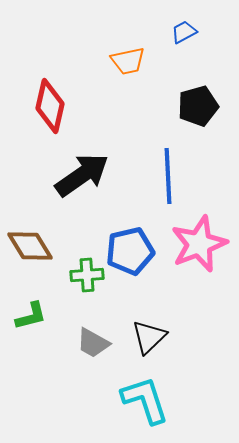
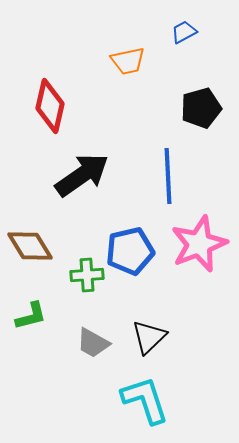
black pentagon: moved 3 px right, 2 px down
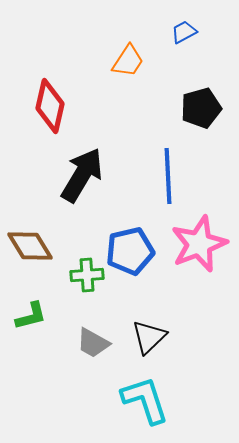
orange trapezoid: rotated 45 degrees counterclockwise
black arrow: rotated 24 degrees counterclockwise
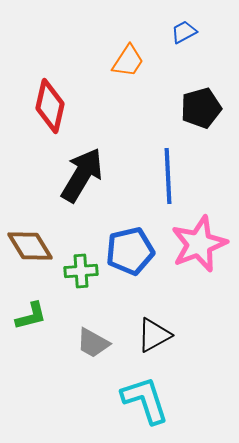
green cross: moved 6 px left, 4 px up
black triangle: moved 5 px right, 2 px up; rotated 15 degrees clockwise
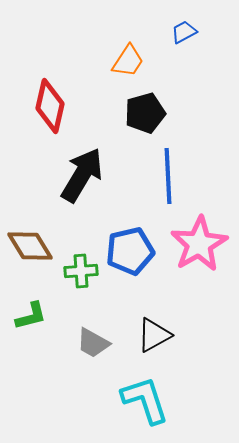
black pentagon: moved 56 px left, 5 px down
pink star: rotated 8 degrees counterclockwise
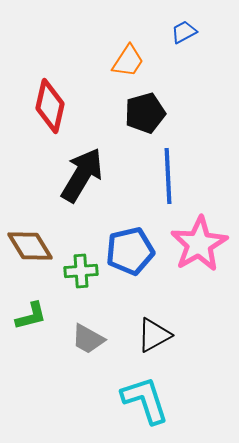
gray trapezoid: moved 5 px left, 4 px up
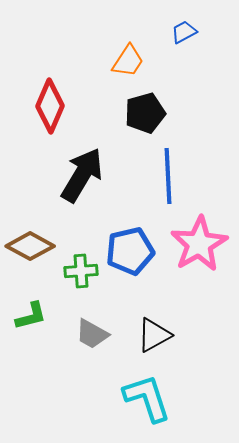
red diamond: rotated 10 degrees clockwise
brown diamond: rotated 30 degrees counterclockwise
gray trapezoid: moved 4 px right, 5 px up
cyan L-shape: moved 2 px right, 2 px up
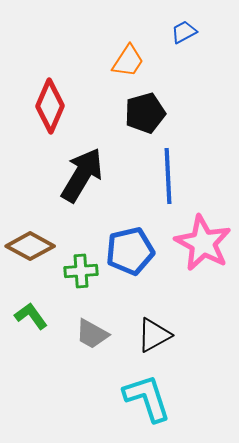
pink star: moved 4 px right, 1 px up; rotated 14 degrees counterclockwise
green L-shape: rotated 112 degrees counterclockwise
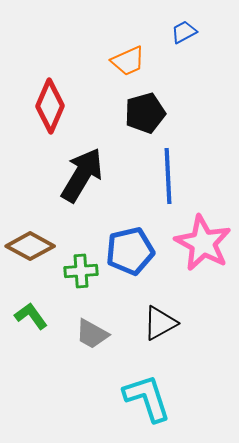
orange trapezoid: rotated 33 degrees clockwise
black triangle: moved 6 px right, 12 px up
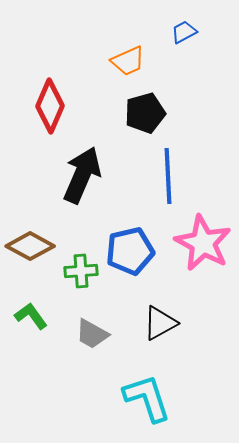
black arrow: rotated 8 degrees counterclockwise
